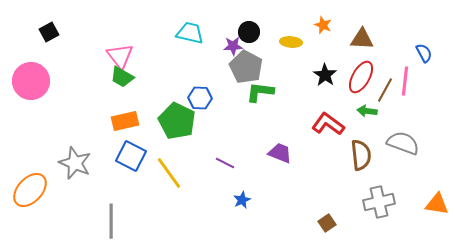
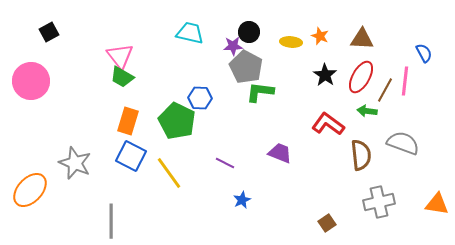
orange star: moved 3 px left, 11 px down
orange rectangle: moved 3 px right; rotated 60 degrees counterclockwise
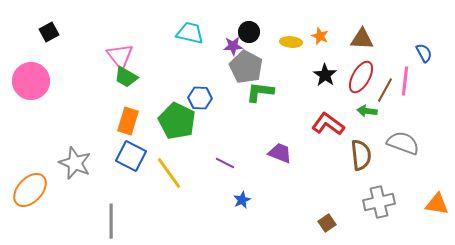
green trapezoid: moved 4 px right
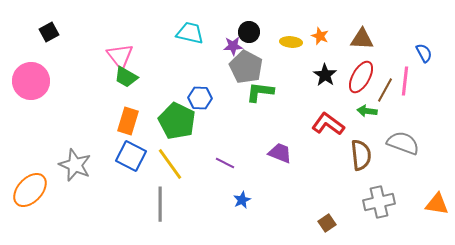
gray star: moved 2 px down
yellow line: moved 1 px right, 9 px up
gray line: moved 49 px right, 17 px up
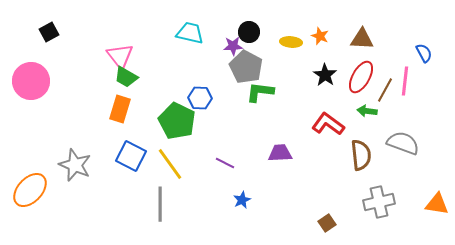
orange rectangle: moved 8 px left, 12 px up
purple trapezoid: rotated 25 degrees counterclockwise
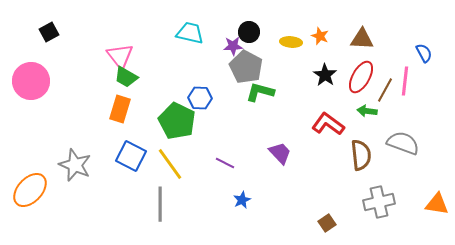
green L-shape: rotated 8 degrees clockwise
purple trapezoid: rotated 50 degrees clockwise
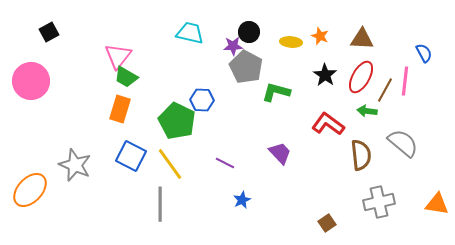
pink triangle: moved 2 px left; rotated 16 degrees clockwise
green L-shape: moved 16 px right
blue hexagon: moved 2 px right, 2 px down
gray semicircle: rotated 20 degrees clockwise
